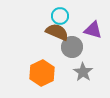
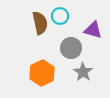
brown semicircle: moved 17 px left, 9 px up; rotated 55 degrees clockwise
gray circle: moved 1 px left, 1 px down
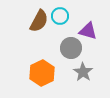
brown semicircle: moved 1 px left, 2 px up; rotated 40 degrees clockwise
purple triangle: moved 5 px left, 1 px down
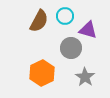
cyan circle: moved 5 px right
purple triangle: moved 1 px up
gray star: moved 2 px right, 5 px down
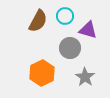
brown semicircle: moved 1 px left
gray circle: moved 1 px left
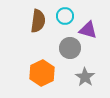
brown semicircle: rotated 20 degrees counterclockwise
